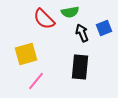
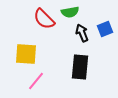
blue square: moved 1 px right, 1 px down
yellow square: rotated 20 degrees clockwise
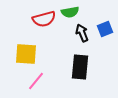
red semicircle: rotated 60 degrees counterclockwise
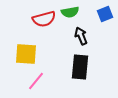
blue square: moved 15 px up
black arrow: moved 1 px left, 3 px down
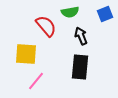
red semicircle: moved 2 px right, 7 px down; rotated 115 degrees counterclockwise
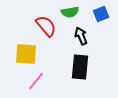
blue square: moved 4 px left
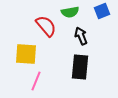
blue square: moved 1 px right, 3 px up
pink line: rotated 18 degrees counterclockwise
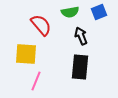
blue square: moved 3 px left, 1 px down
red semicircle: moved 5 px left, 1 px up
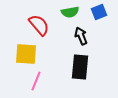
red semicircle: moved 2 px left
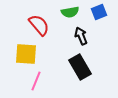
black rectangle: rotated 35 degrees counterclockwise
